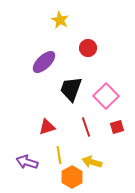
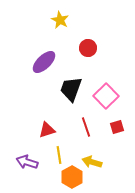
red triangle: moved 3 px down
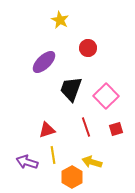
red square: moved 1 px left, 2 px down
yellow line: moved 6 px left
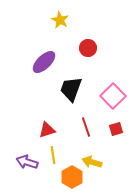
pink square: moved 7 px right
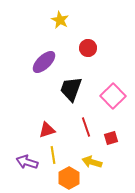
red square: moved 5 px left, 9 px down
orange hexagon: moved 3 px left, 1 px down
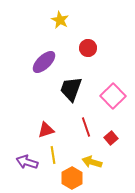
red triangle: moved 1 px left
red square: rotated 24 degrees counterclockwise
orange hexagon: moved 3 px right
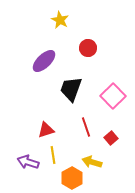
purple ellipse: moved 1 px up
purple arrow: moved 1 px right
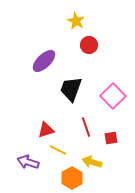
yellow star: moved 16 px right, 1 px down
red circle: moved 1 px right, 3 px up
red square: rotated 32 degrees clockwise
yellow line: moved 5 px right, 5 px up; rotated 54 degrees counterclockwise
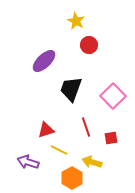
yellow line: moved 1 px right
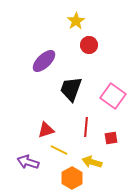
yellow star: rotated 12 degrees clockwise
pink square: rotated 10 degrees counterclockwise
red line: rotated 24 degrees clockwise
